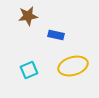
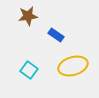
blue rectangle: rotated 21 degrees clockwise
cyan square: rotated 30 degrees counterclockwise
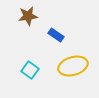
cyan square: moved 1 px right
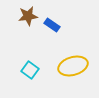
blue rectangle: moved 4 px left, 10 px up
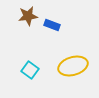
blue rectangle: rotated 14 degrees counterclockwise
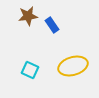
blue rectangle: rotated 35 degrees clockwise
cyan square: rotated 12 degrees counterclockwise
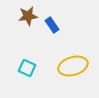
cyan square: moved 3 px left, 2 px up
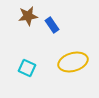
yellow ellipse: moved 4 px up
